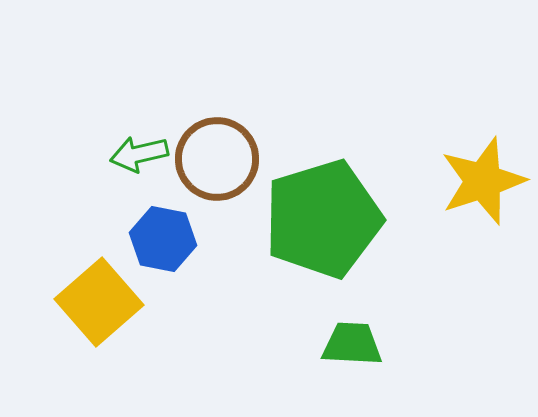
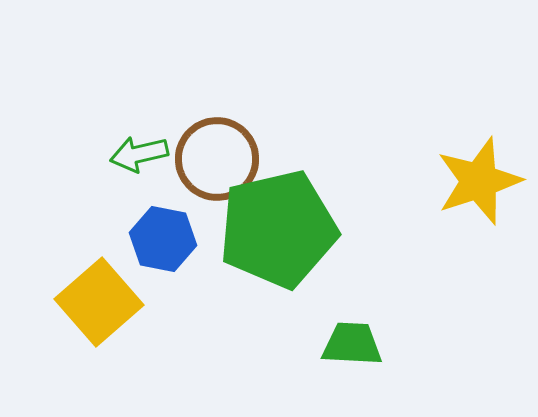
yellow star: moved 4 px left
green pentagon: moved 45 px left, 10 px down; rotated 4 degrees clockwise
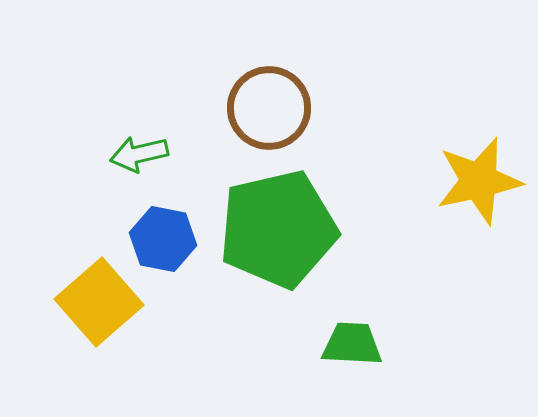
brown circle: moved 52 px right, 51 px up
yellow star: rotated 6 degrees clockwise
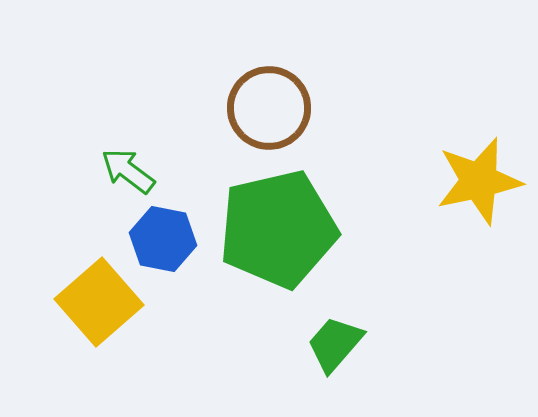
green arrow: moved 11 px left, 17 px down; rotated 50 degrees clockwise
green trapezoid: moved 17 px left; rotated 52 degrees counterclockwise
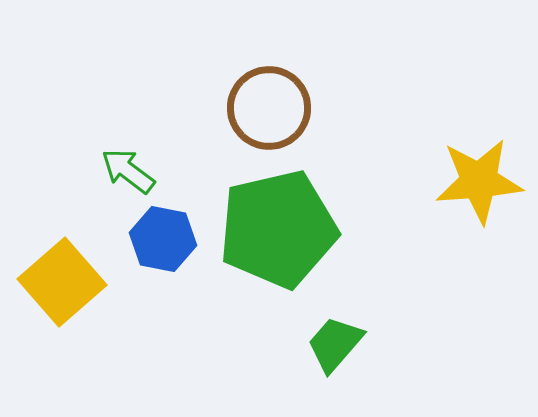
yellow star: rotated 8 degrees clockwise
yellow square: moved 37 px left, 20 px up
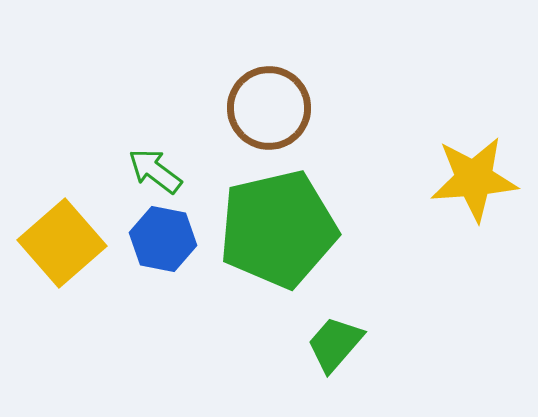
green arrow: moved 27 px right
yellow star: moved 5 px left, 2 px up
yellow square: moved 39 px up
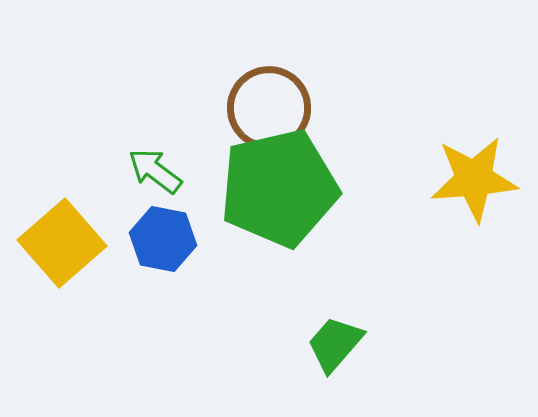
green pentagon: moved 1 px right, 41 px up
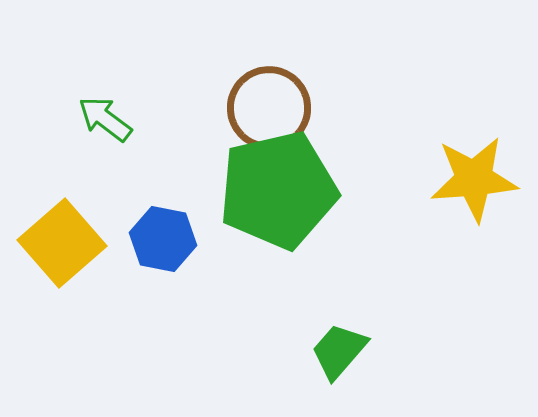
green arrow: moved 50 px left, 52 px up
green pentagon: moved 1 px left, 2 px down
green trapezoid: moved 4 px right, 7 px down
